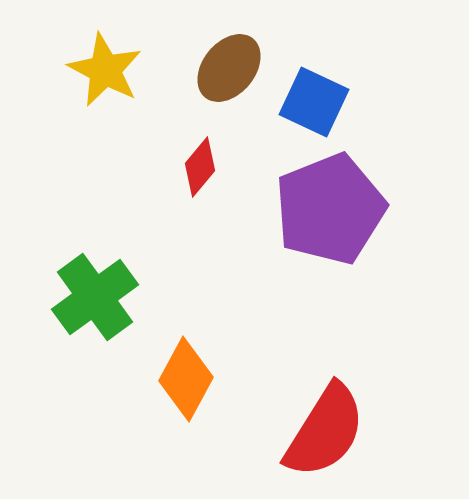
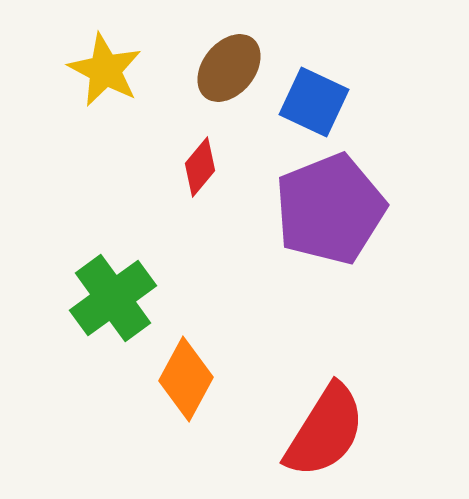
green cross: moved 18 px right, 1 px down
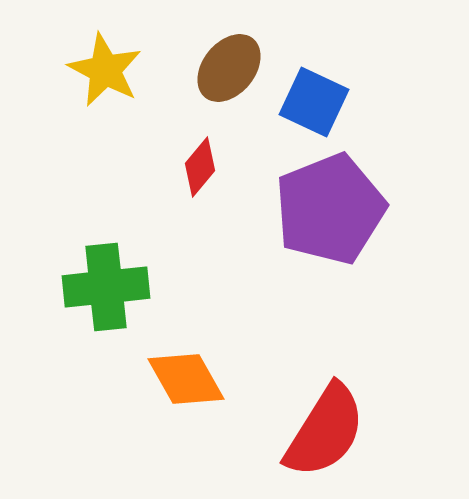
green cross: moved 7 px left, 11 px up; rotated 30 degrees clockwise
orange diamond: rotated 58 degrees counterclockwise
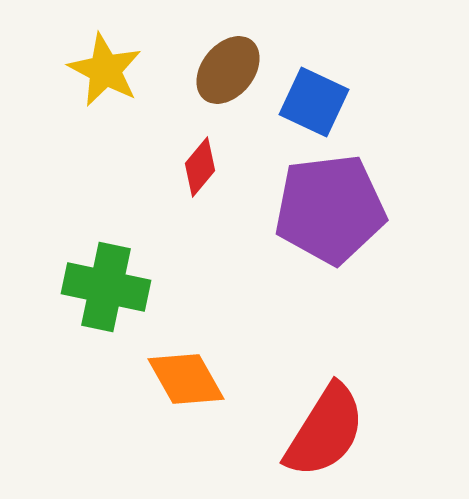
brown ellipse: moved 1 px left, 2 px down
purple pentagon: rotated 15 degrees clockwise
green cross: rotated 18 degrees clockwise
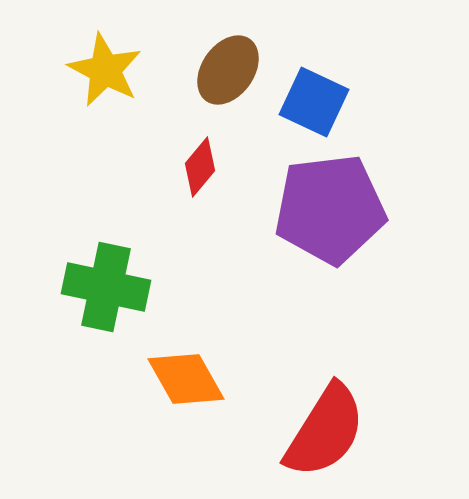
brown ellipse: rotated 4 degrees counterclockwise
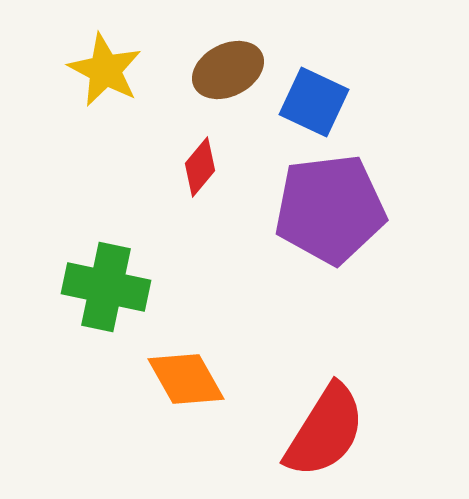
brown ellipse: rotated 28 degrees clockwise
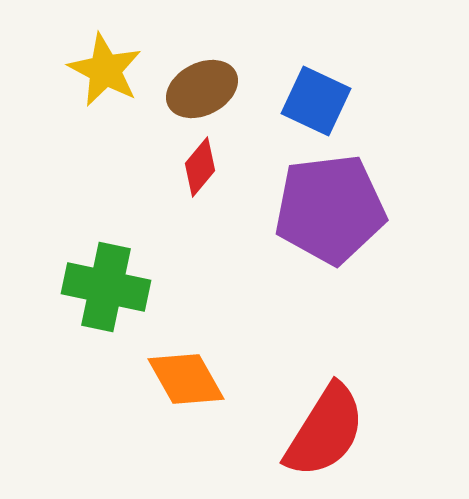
brown ellipse: moved 26 px left, 19 px down
blue square: moved 2 px right, 1 px up
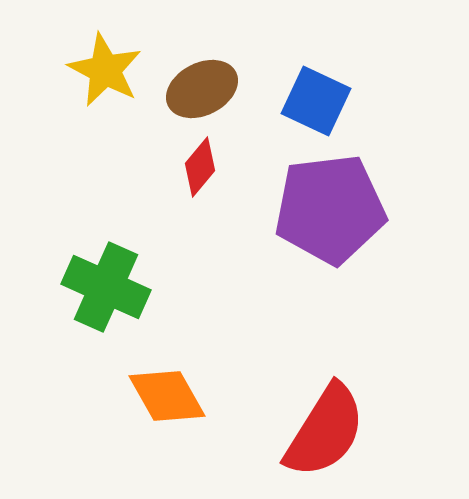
green cross: rotated 12 degrees clockwise
orange diamond: moved 19 px left, 17 px down
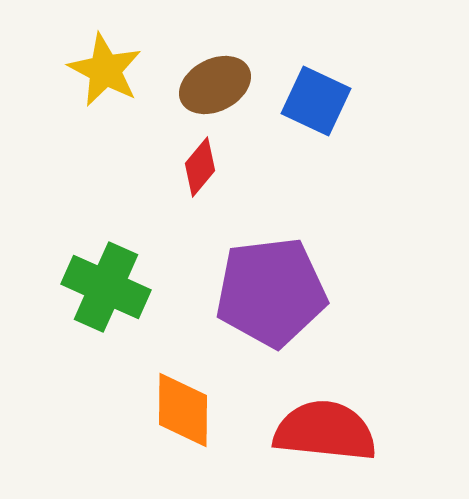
brown ellipse: moved 13 px right, 4 px up
purple pentagon: moved 59 px left, 83 px down
orange diamond: moved 16 px right, 14 px down; rotated 30 degrees clockwise
red semicircle: rotated 116 degrees counterclockwise
